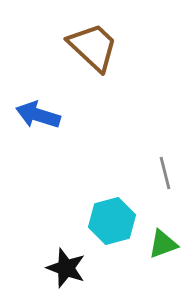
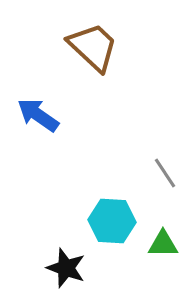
blue arrow: rotated 18 degrees clockwise
gray line: rotated 20 degrees counterclockwise
cyan hexagon: rotated 18 degrees clockwise
green triangle: rotated 20 degrees clockwise
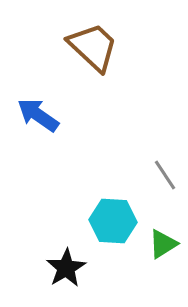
gray line: moved 2 px down
cyan hexagon: moved 1 px right
green triangle: rotated 32 degrees counterclockwise
black star: rotated 21 degrees clockwise
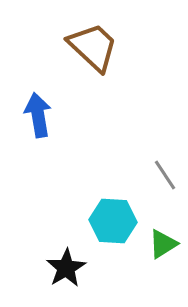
blue arrow: rotated 45 degrees clockwise
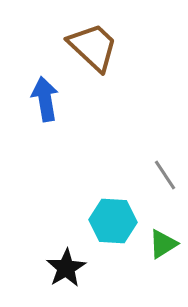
blue arrow: moved 7 px right, 16 px up
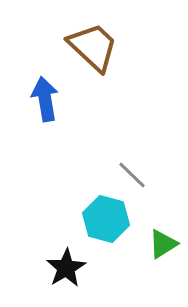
gray line: moved 33 px left; rotated 12 degrees counterclockwise
cyan hexagon: moved 7 px left, 2 px up; rotated 12 degrees clockwise
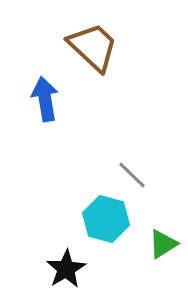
black star: moved 1 px down
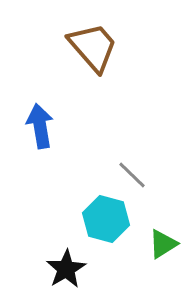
brown trapezoid: rotated 6 degrees clockwise
blue arrow: moved 5 px left, 27 px down
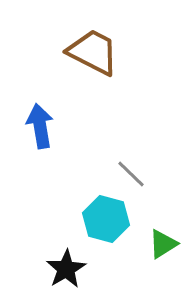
brown trapezoid: moved 5 px down; rotated 22 degrees counterclockwise
gray line: moved 1 px left, 1 px up
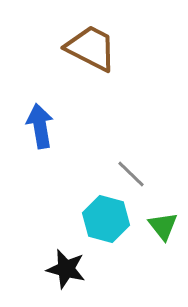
brown trapezoid: moved 2 px left, 4 px up
green triangle: moved 18 px up; rotated 36 degrees counterclockwise
black star: rotated 27 degrees counterclockwise
